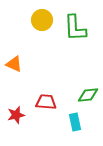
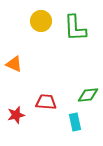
yellow circle: moved 1 px left, 1 px down
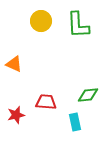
green L-shape: moved 3 px right, 3 px up
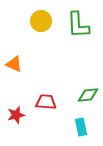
cyan rectangle: moved 6 px right, 5 px down
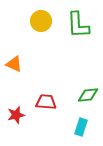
cyan rectangle: rotated 30 degrees clockwise
